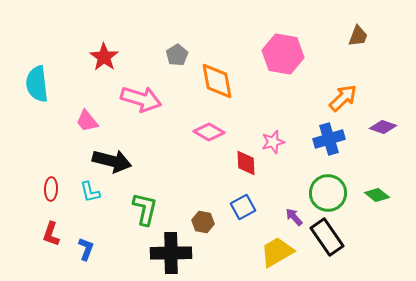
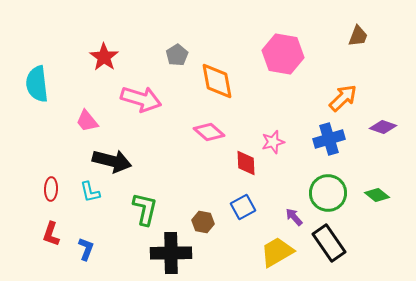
pink diamond: rotated 12 degrees clockwise
black rectangle: moved 2 px right, 6 px down
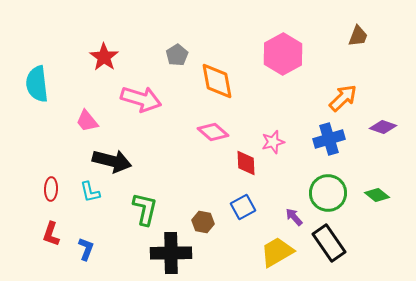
pink hexagon: rotated 21 degrees clockwise
pink diamond: moved 4 px right
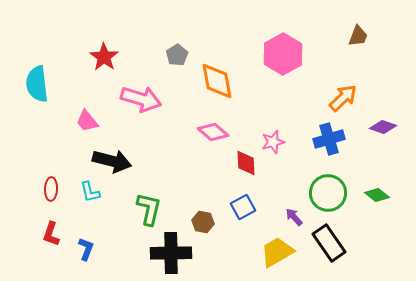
green L-shape: moved 4 px right
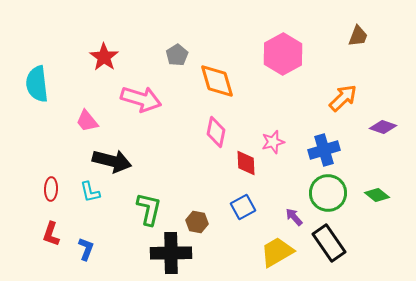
orange diamond: rotated 6 degrees counterclockwise
pink diamond: moved 3 px right; rotated 60 degrees clockwise
blue cross: moved 5 px left, 11 px down
brown hexagon: moved 6 px left
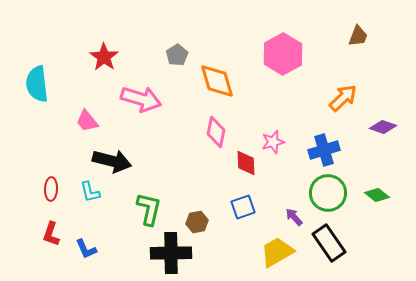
blue square: rotated 10 degrees clockwise
brown hexagon: rotated 20 degrees counterclockwise
blue L-shape: rotated 135 degrees clockwise
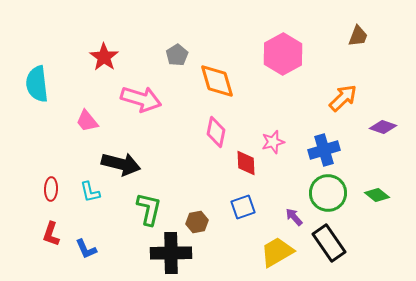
black arrow: moved 9 px right, 3 px down
